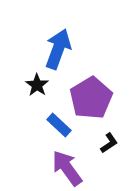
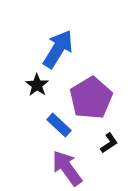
blue arrow: rotated 12 degrees clockwise
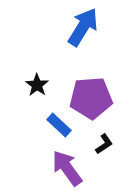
blue arrow: moved 25 px right, 22 px up
purple pentagon: rotated 27 degrees clockwise
black L-shape: moved 5 px left, 1 px down
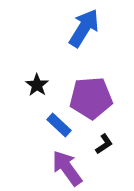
blue arrow: moved 1 px right, 1 px down
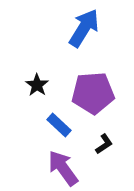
purple pentagon: moved 2 px right, 5 px up
purple arrow: moved 4 px left
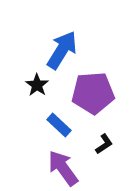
blue arrow: moved 22 px left, 22 px down
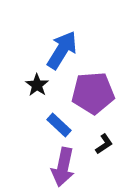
purple arrow: moved 1 px up; rotated 132 degrees counterclockwise
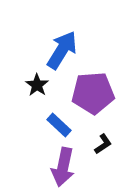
black L-shape: moved 1 px left
